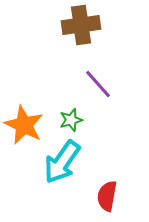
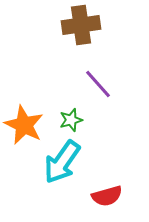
red semicircle: rotated 116 degrees counterclockwise
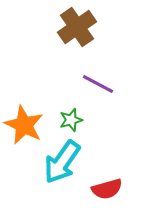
brown cross: moved 4 px left, 2 px down; rotated 27 degrees counterclockwise
purple line: rotated 20 degrees counterclockwise
red semicircle: moved 7 px up
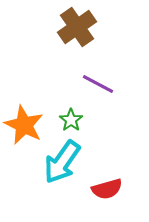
green star: rotated 20 degrees counterclockwise
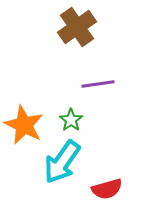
purple line: rotated 36 degrees counterclockwise
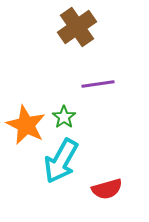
green star: moved 7 px left, 3 px up
orange star: moved 2 px right
cyan arrow: moved 1 px left, 1 px up; rotated 6 degrees counterclockwise
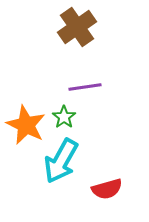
purple line: moved 13 px left, 3 px down
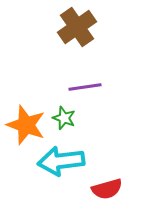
green star: moved 1 px down; rotated 15 degrees counterclockwise
orange star: rotated 6 degrees counterclockwise
cyan arrow: rotated 54 degrees clockwise
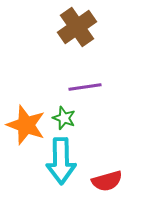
cyan arrow: rotated 84 degrees counterclockwise
red semicircle: moved 8 px up
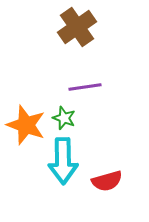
cyan arrow: moved 2 px right
